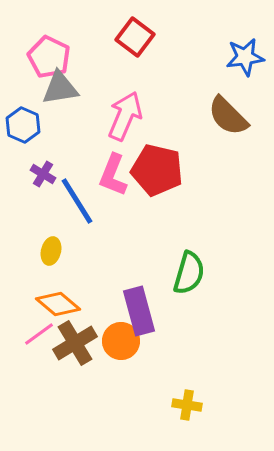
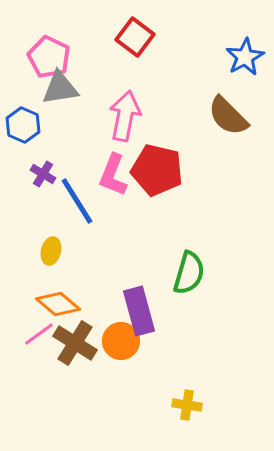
blue star: rotated 21 degrees counterclockwise
pink arrow: rotated 12 degrees counterclockwise
brown cross: rotated 27 degrees counterclockwise
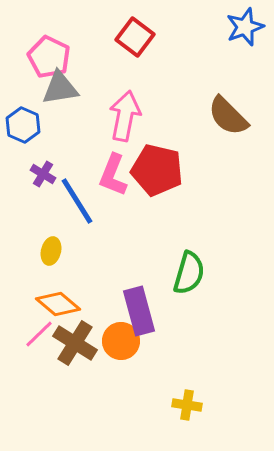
blue star: moved 30 px up; rotated 9 degrees clockwise
pink line: rotated 8 degrees counterclockwise
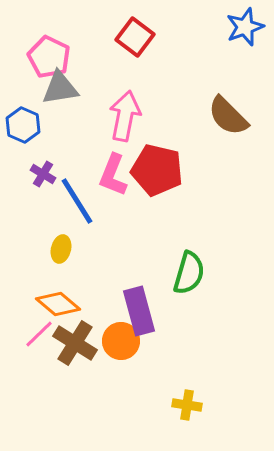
yellow ellipse: moved 10 px right, 2 px up
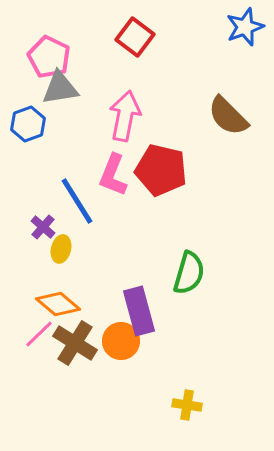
blue hexagon: moved 5 px right, 1 px up; rotated 16 degrees clockwise
red pentagon: moved 4 px right
purple cross: moved 53 px down; rotated 10 degrees clockwise
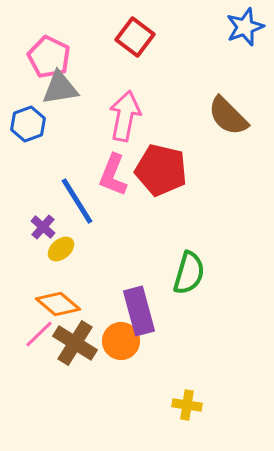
yellow ellipse: rotated 36 degrees clockwise
